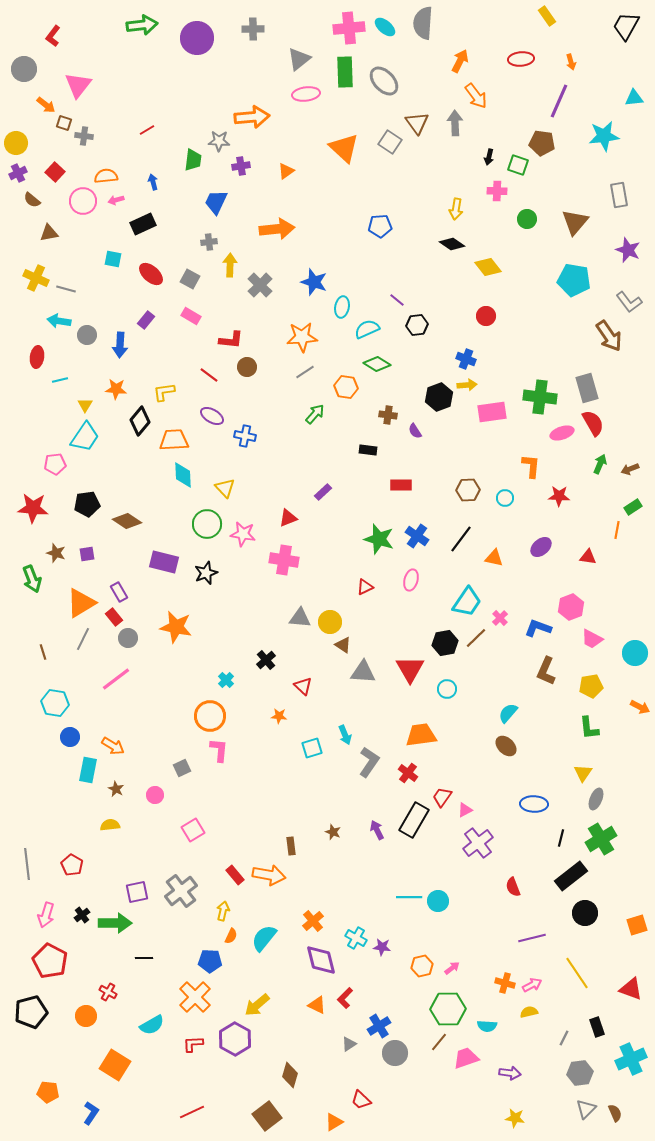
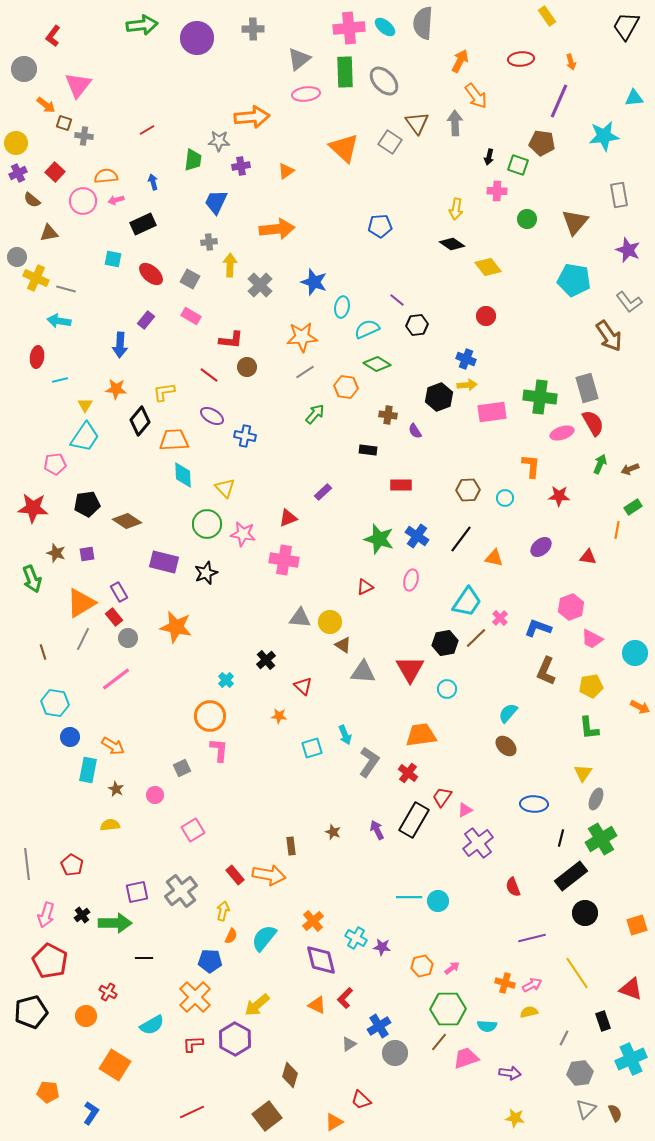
gray circle at (87, 335): moved 70 px left, 78 px up
black rectangle at (597, 1027): moved 6 px right, 6 px up
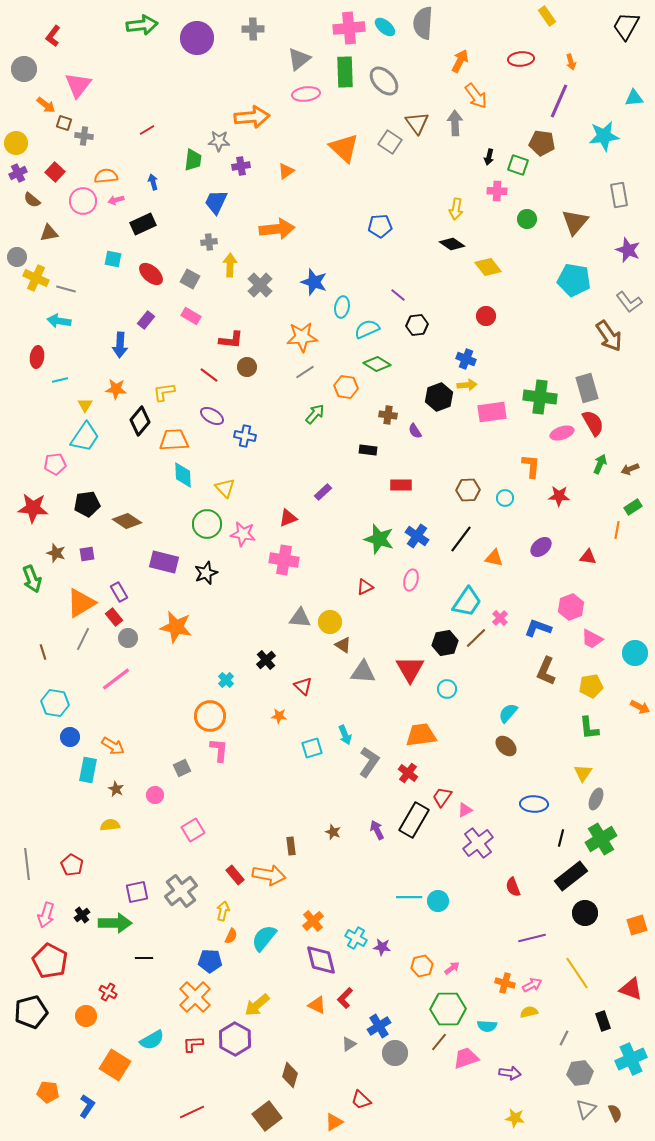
purple line at (397, 300): moved 1 px right, 5 px up
cyan semicircle at (152, 1025): moved 15 px down
blue L-shape at (91, 1113): moved 4 px left, 7 px up
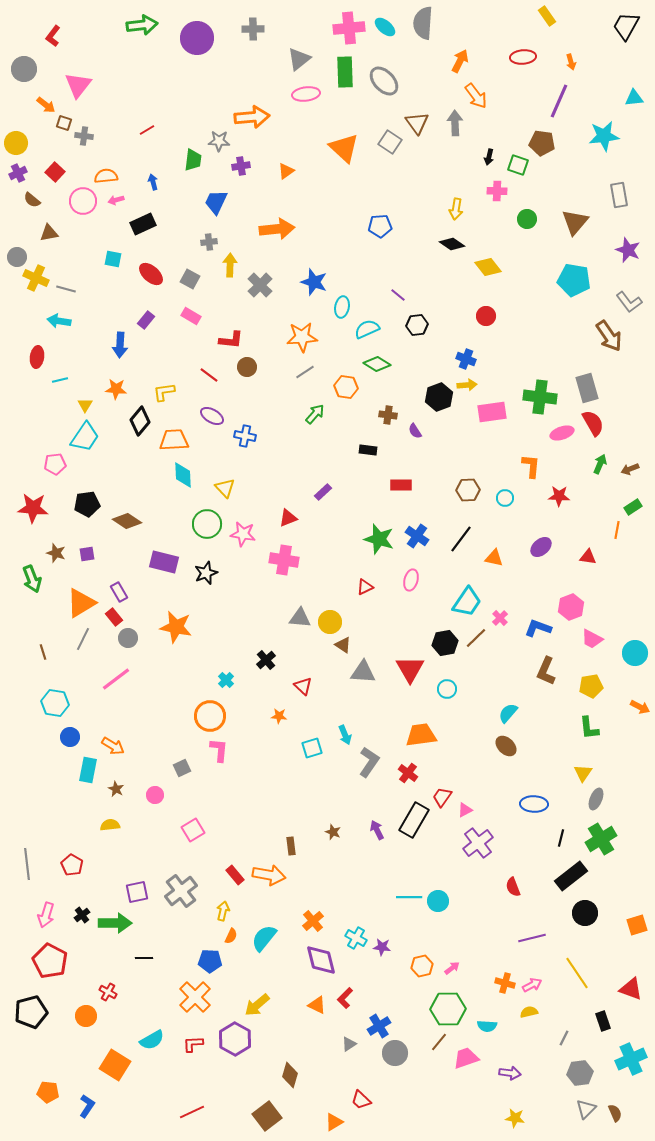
red ellipse at (521, 59): moved 2 px right, 2 px up
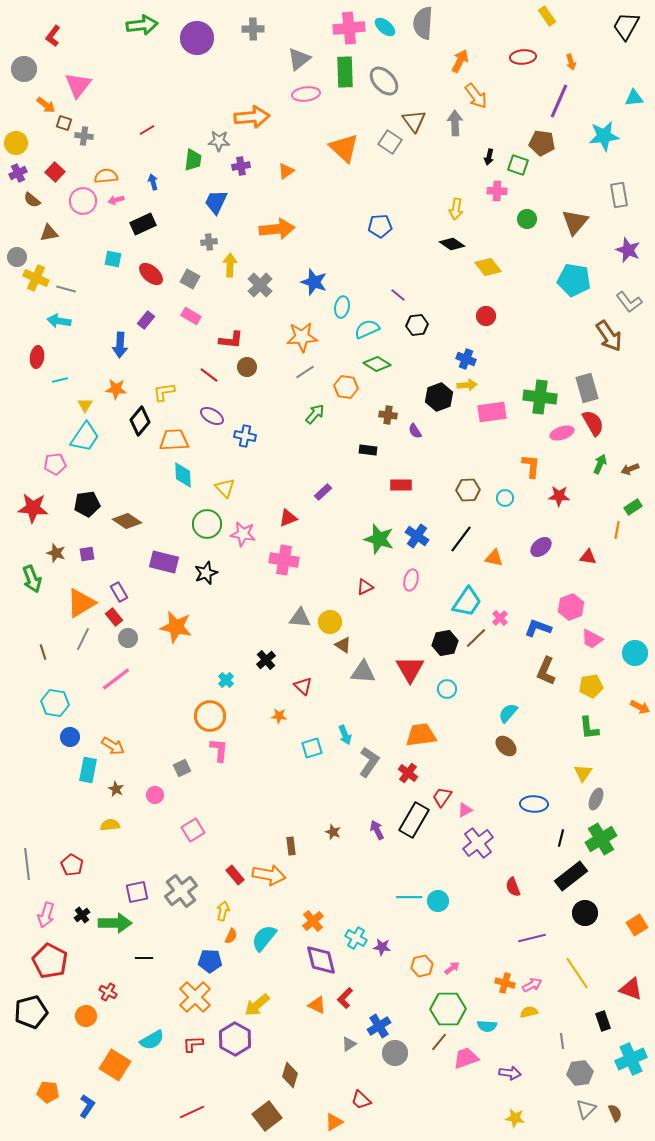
brown triangle at (417, 123): moved 3 px left, 2 px up
orange square at (637, 925): rotated 15 degrees counterclockwise
gray line at (564, 1038): moved 2 px left, 3 px down; rotated 35 degrees counterclockwise
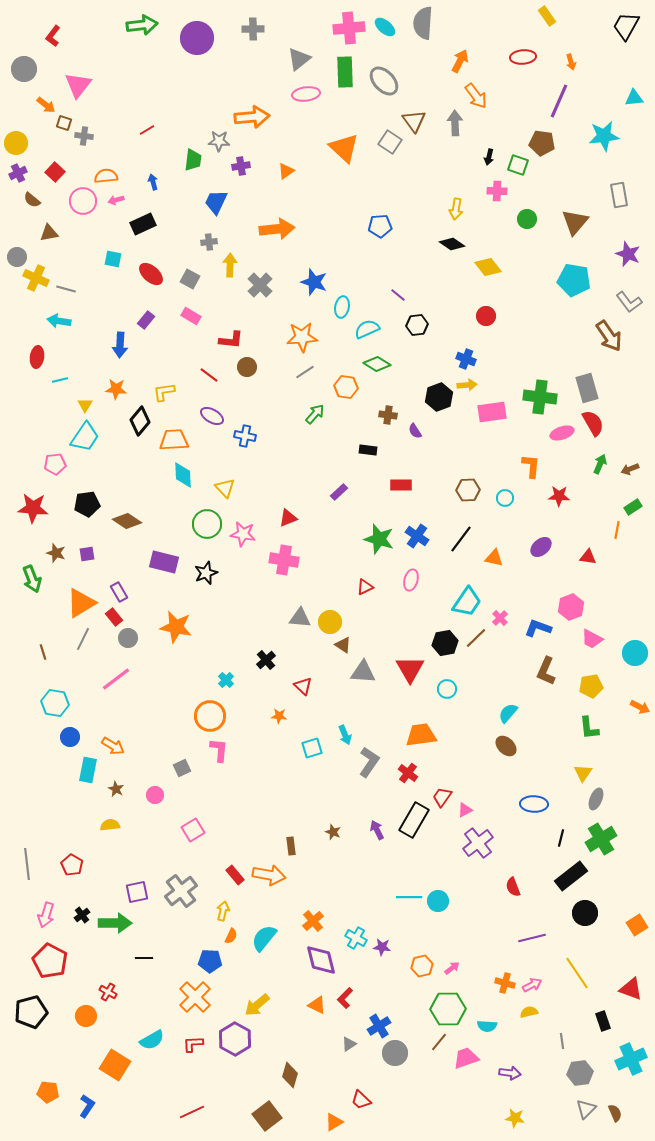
purple star at (628, 250): moved 4 px down
purple rectangle at (323, 492): moved 16 px right
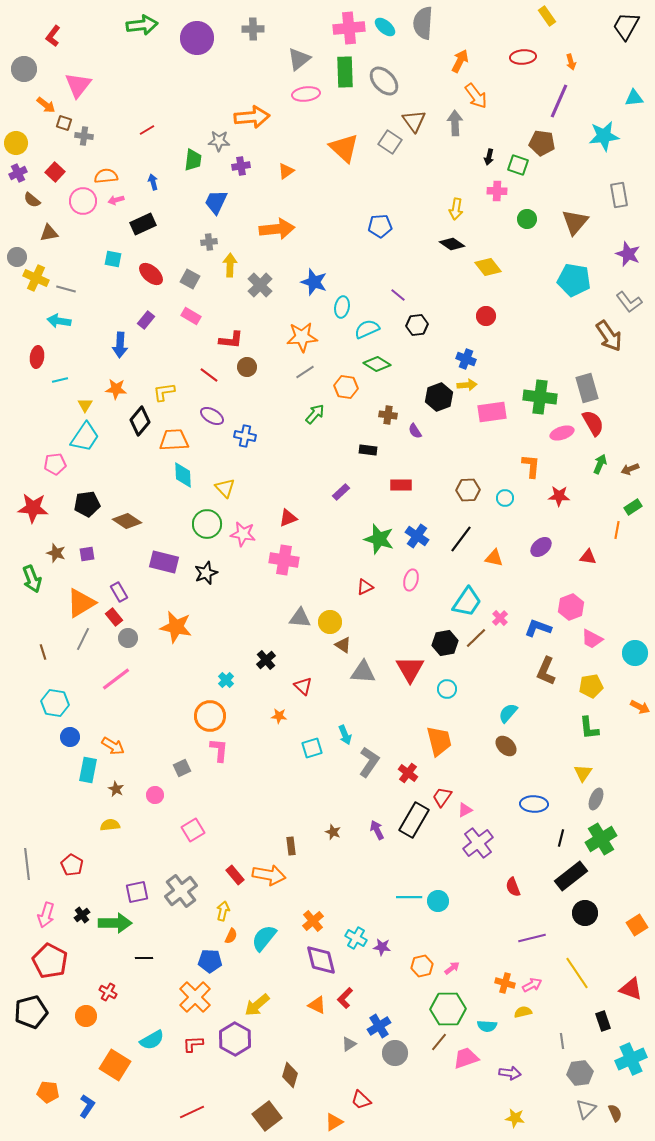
purple rectangle at (339, 492): moved 2 px right
orange trapezoid at (421, 735): moved 18 px right, 6 px down; rotated 84 degrees clockwise
yellow semicircle at (529, 1012): moved 6 px left
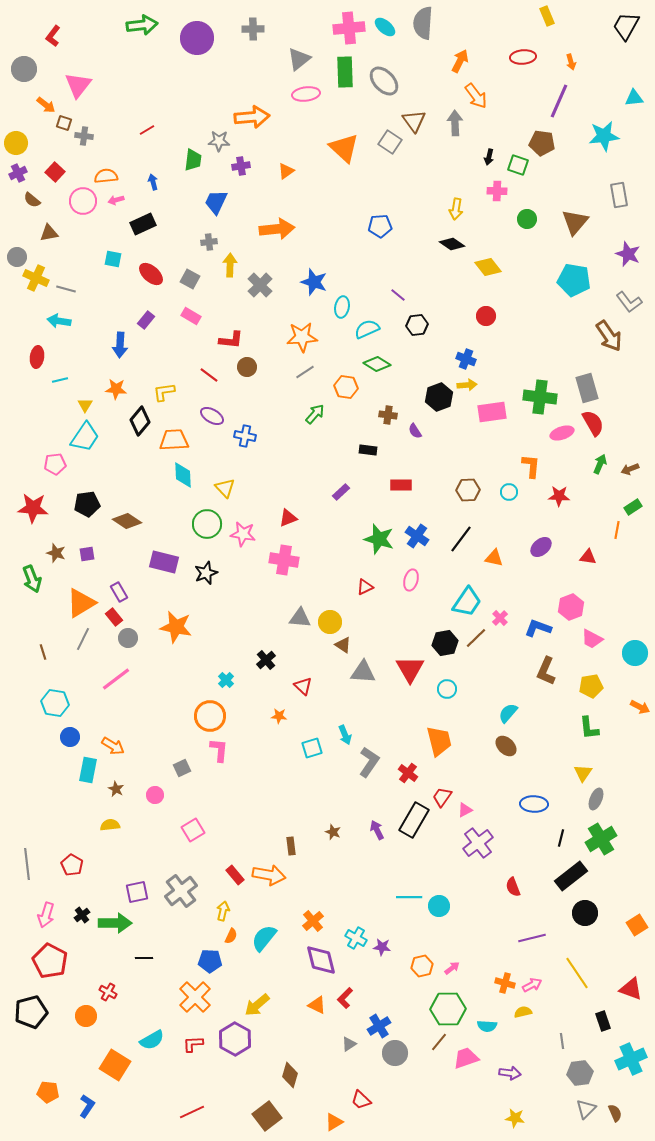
yellow rectangle at (547, 16): rotated 12 degrees clockwise
cyan circle at (505, 498): moved 4 px right, 6 px up
cyan circle at (438, 901): moved 1 px right, 5 px down
